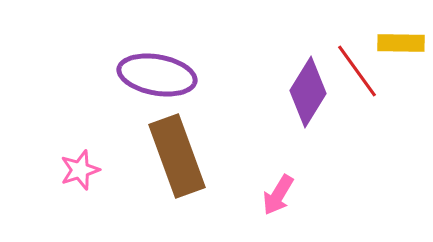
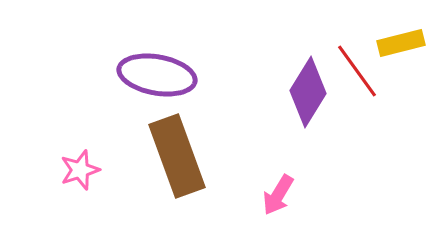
yellow rectangle: rotated 15 degrees counterclockwise
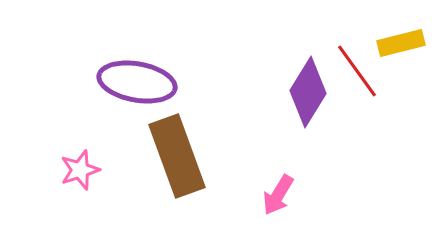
purple ellipse: moved 20 px left, 7 px down
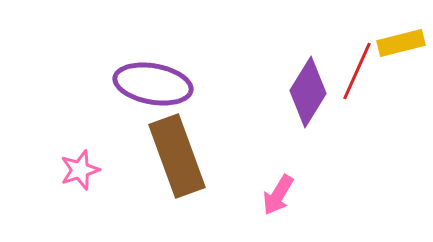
red line: rotated 60 degrees clockwise
purple ellipse: moved 16 px right, 2 px down
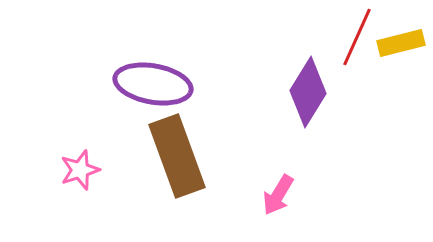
red line: moved 34 px up
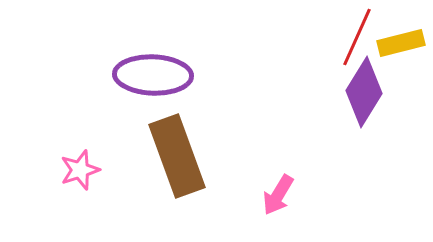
purple ellipse: moved 9 px up; rotated 8 degrees counterclockwise
purple diamond: moved 56 px right
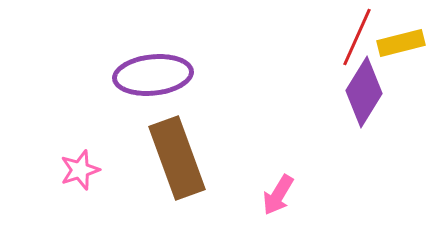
purple ellipse: rotated 8 degrees counterclockwise
brown rectangle: moved 2 px down
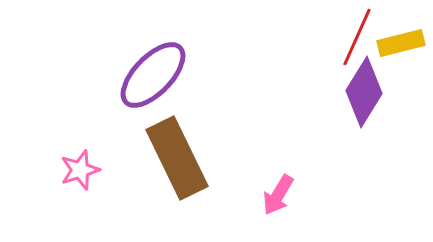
purple ellipse: rotated 40 degrees counterclockwise
brown rectangle: rotated 6 degrees counterclockwise
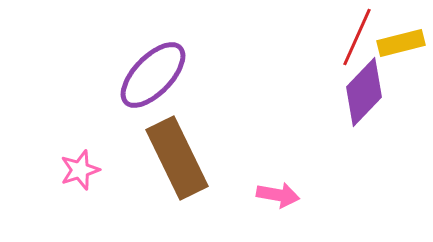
purple diamond: rotated 12 degrees clockwise
pink arrow: rotated 111 degrees counterclockwise
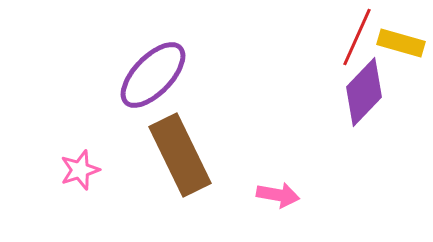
yellow rectangle: rotated 30 degrees clockwise
brown rectangle: moved 3 px right, 3 px up
